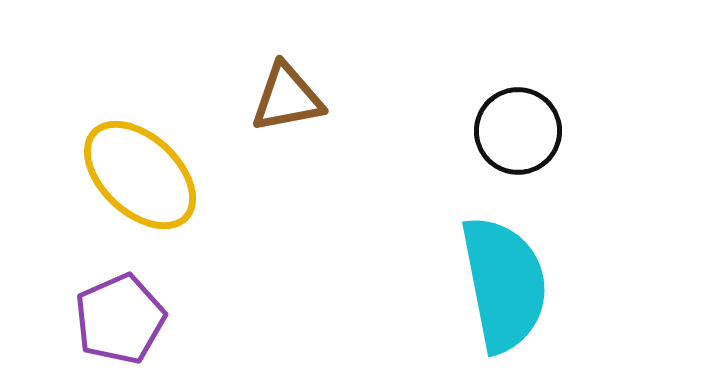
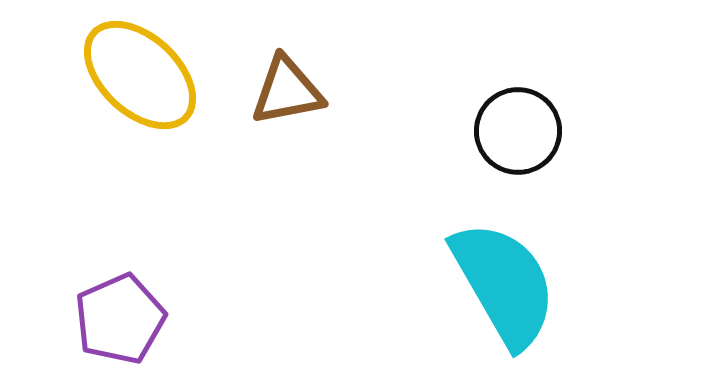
brown triangle: moved 7 px up
yellow ellipse: moved 100 px up
cyan semicircle: rotated 19 degrees counterclockwise
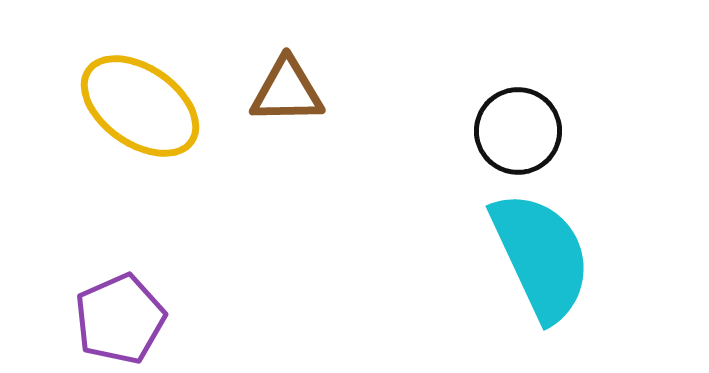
yellow ellipse: moved 31 px down; rotated 8 degrees counterclockwise
brown triangle: rotated 10 degrees clockwise
cyan semicircle: moved 37 px right, 28 px up; rotated 5 degrees clockwise
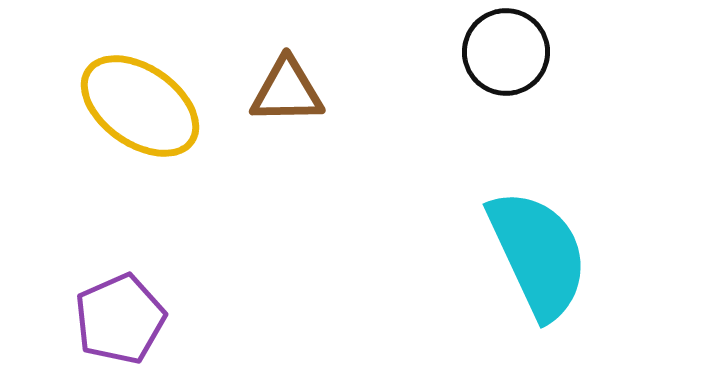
black circle: moved 12 px left, 79 px up
cyan semicircle: moved 3 px left, 2 px up
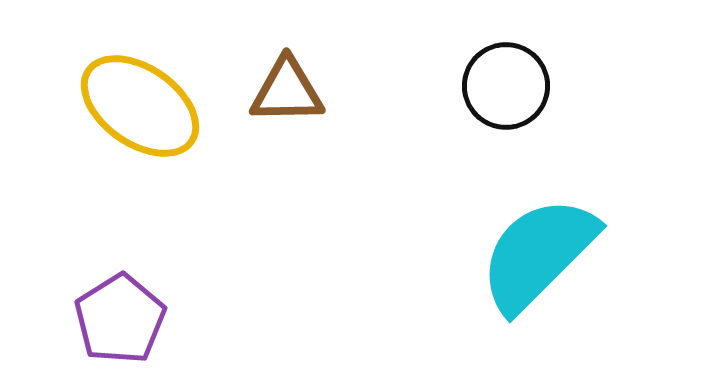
black circle: moved 34 px down
cyan semicircle: rotated 110 degrees counterclockwise
purple pentagon: rotated 8 degrees counterclockwise
